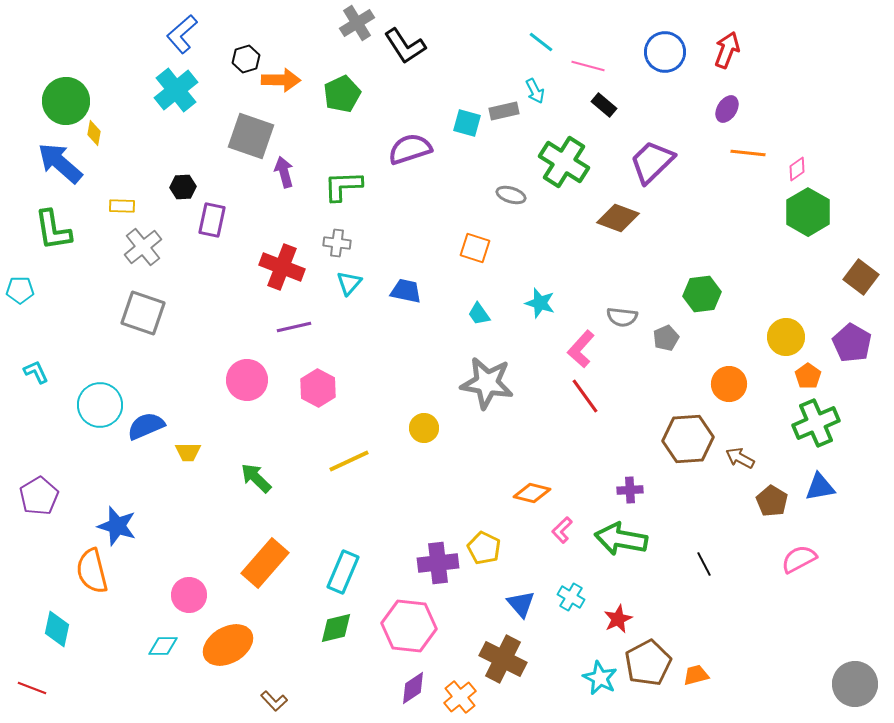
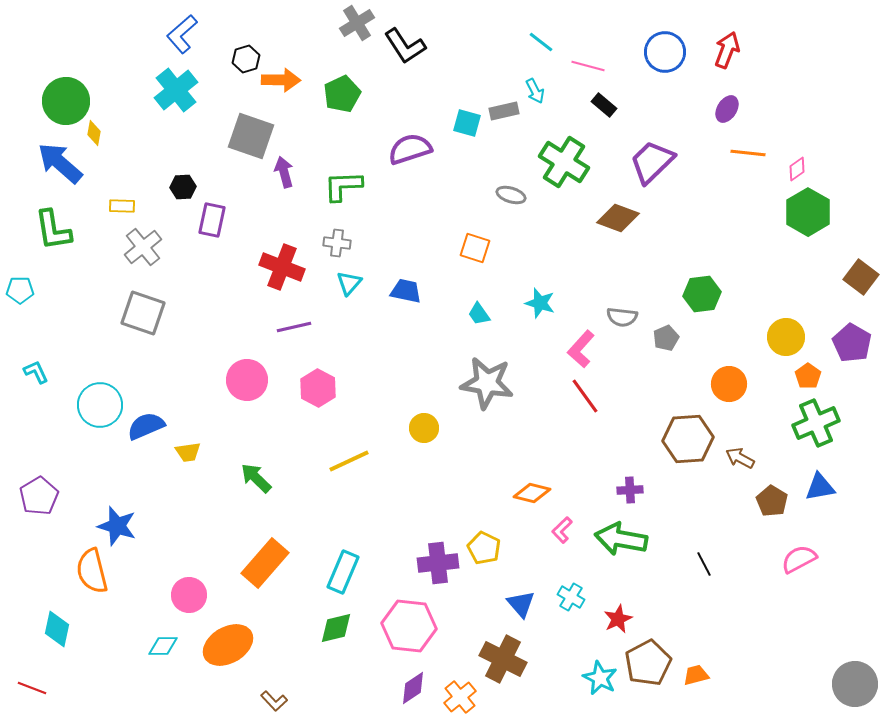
yellow trapezoid at (188, 452): rotated 8 degrees counterclockwise
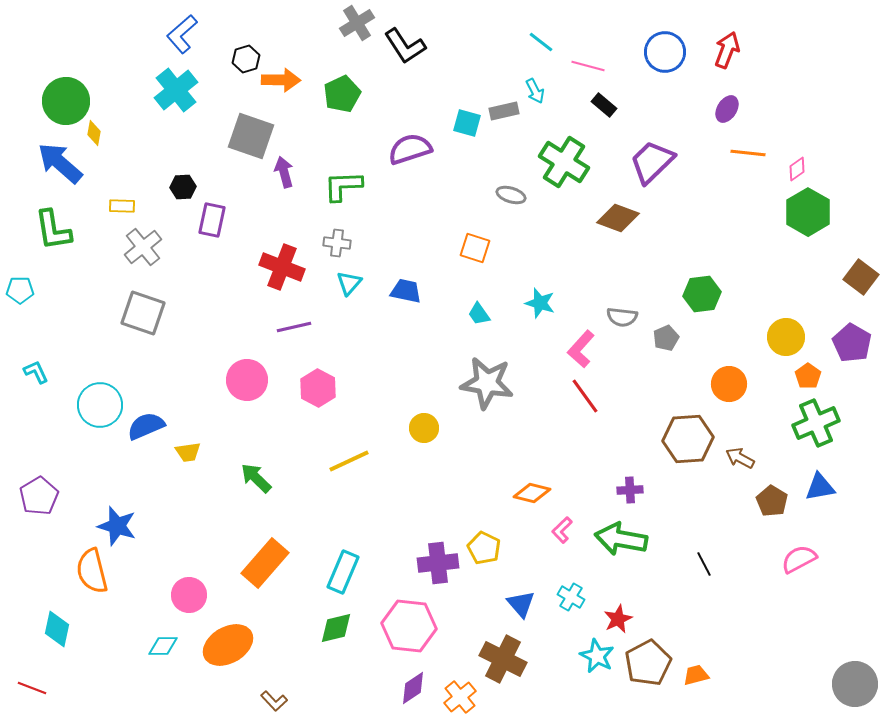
cyan star at (600, 678): moved 3 px left, 22 px up
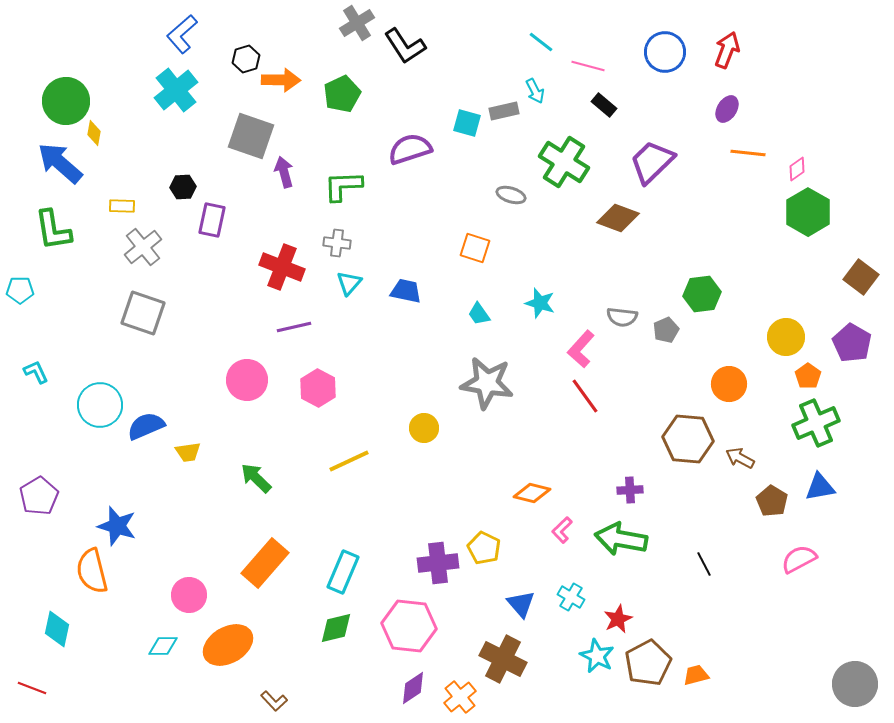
gray pentagon at (666, 338): moved 8 px up
brown hexagon at (688, 439): rotated 9 degrees clockwise
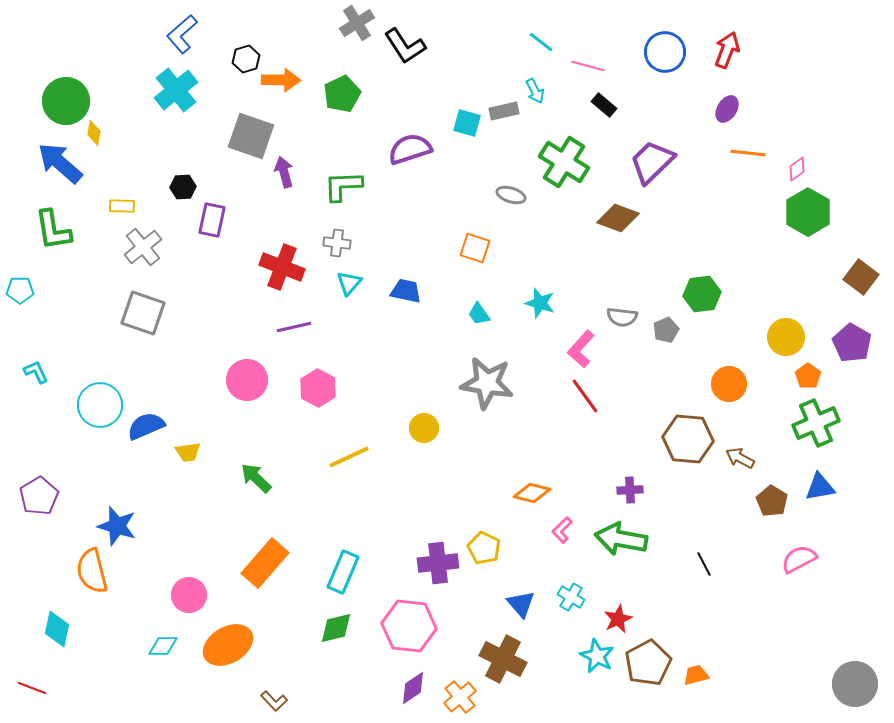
yellow line at (349, 461): moved 4 px up
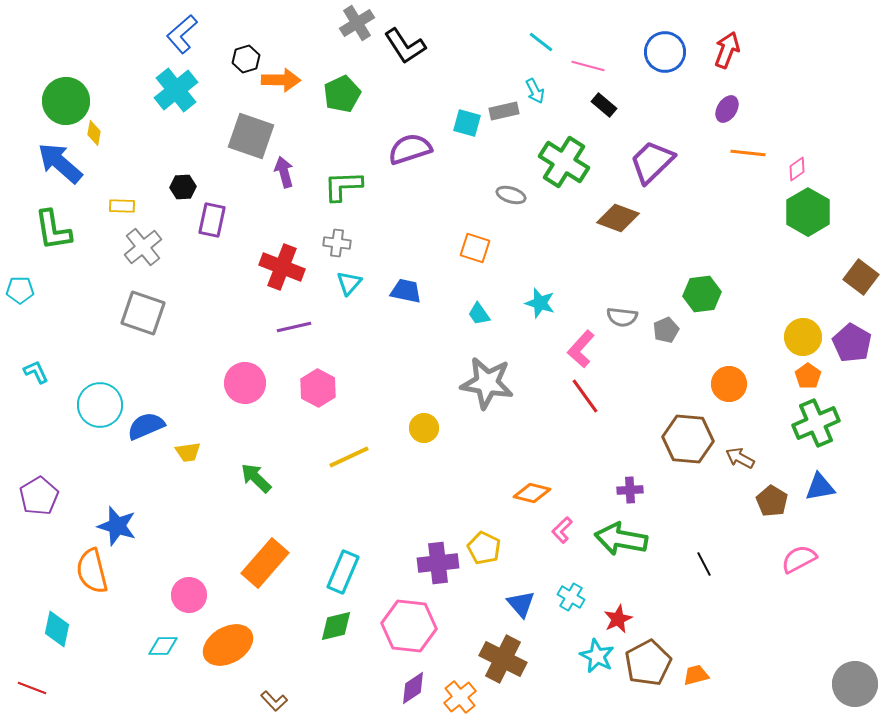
yellow circle at (786, 337): moved 17 px right
pink circle at (247, 380): moved 2 px left, 3 px down
green diamond at (336, 628): moved 2 px up
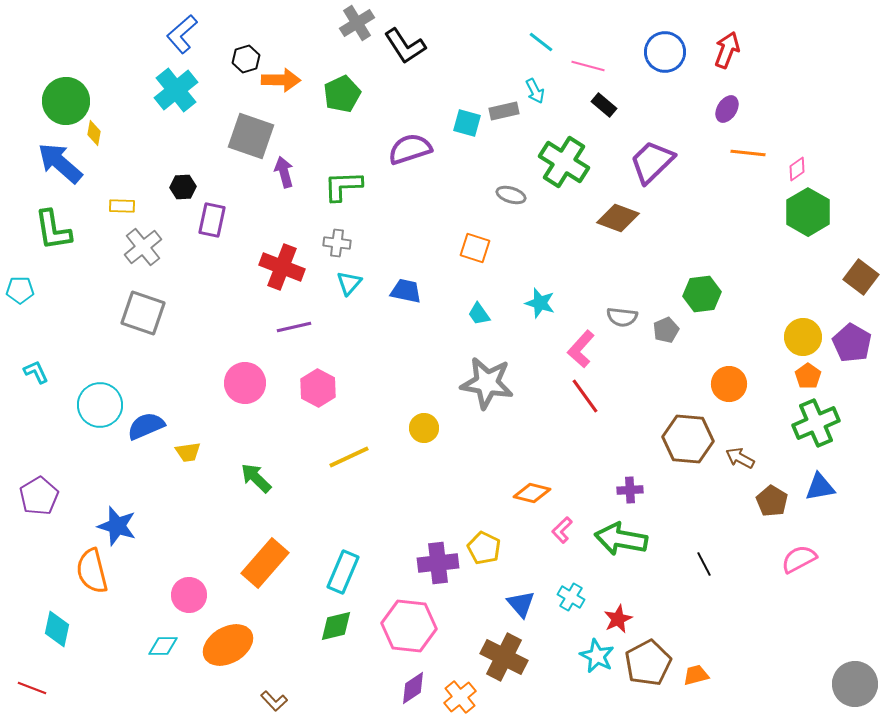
brown cross at (503, 659): moved 1 px right, 2 px up
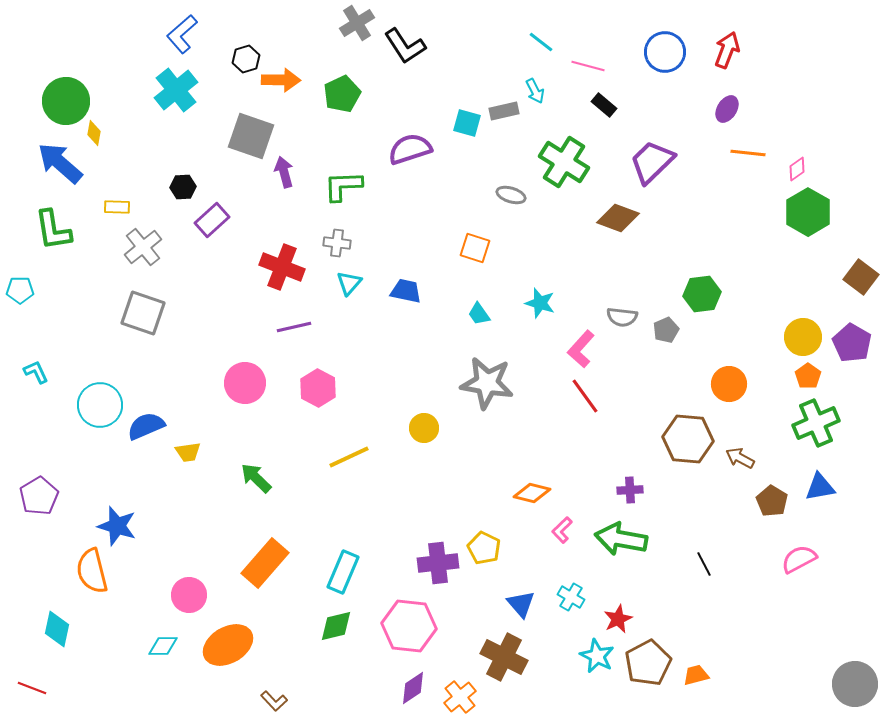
yellow rectangle at (122, 206): moved 5 px left, 1 px down
purple rectangle at (212, 220): rotated 36 degrees clockwise
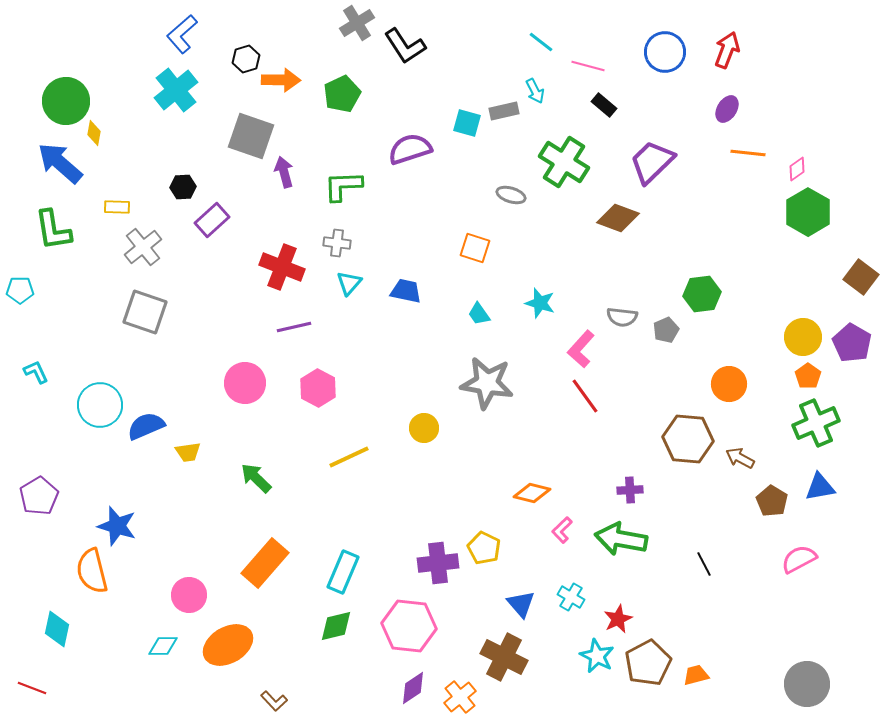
gray square at (143, 313): moved 2 px right, 1 px up
gray circle at (855, 684): moved 48 px left
